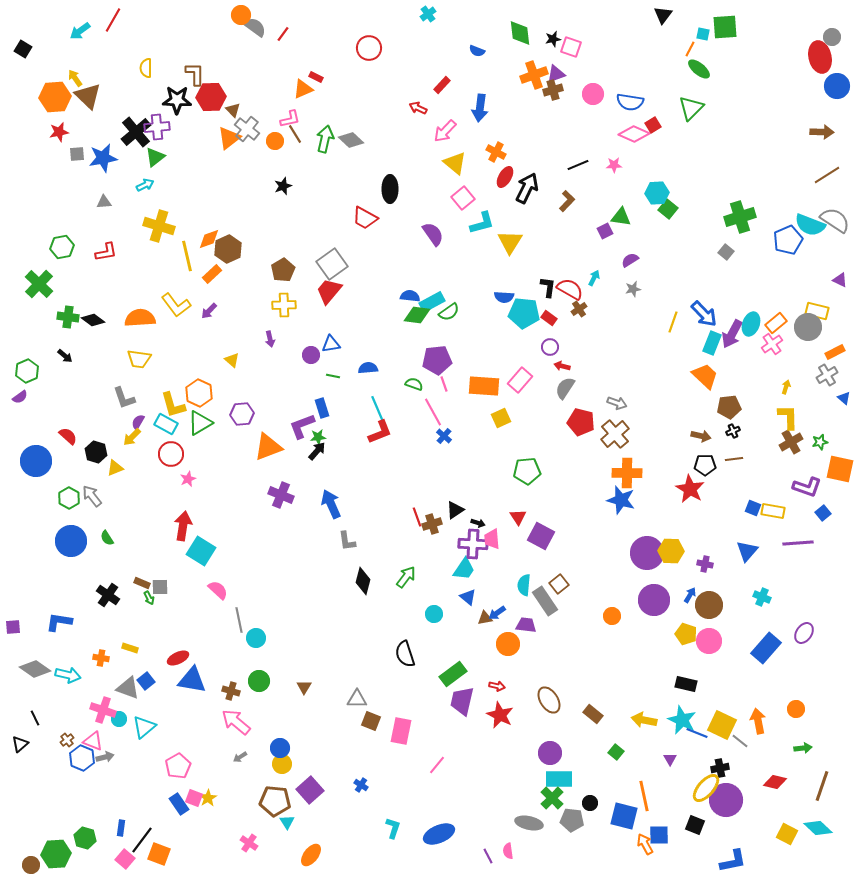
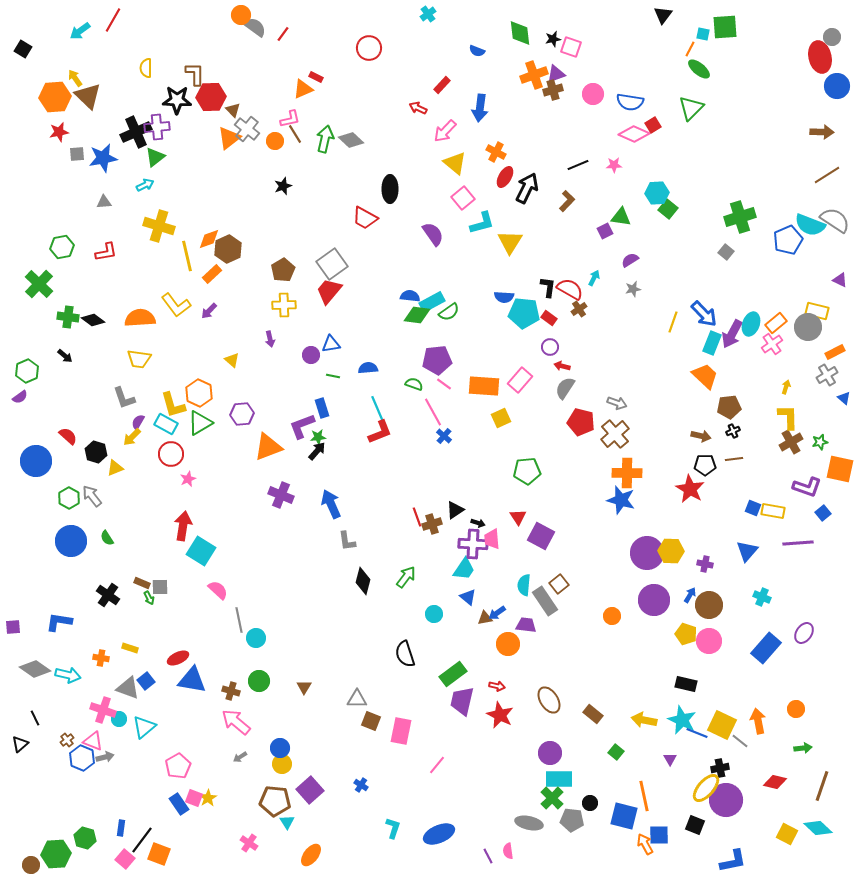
black cross at (136, 132): rotated 16 degrees clockwise
pink line at (444, 384): rotated 35 degrees counterclockwise
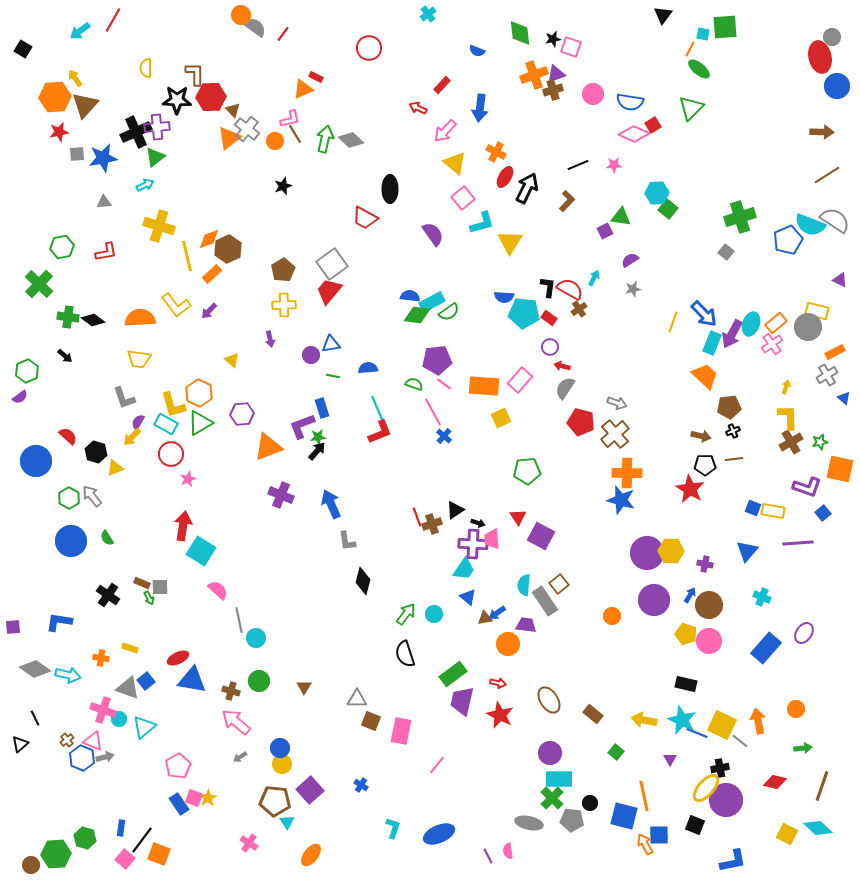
brown triangle at (88, 96): moved 3 px left, 9 px down; rotated 28 degrees clockwise
green arrow at (406, 577): moved 37 px down
red arrow at (497, 686): moved 1 px right, 3 px up
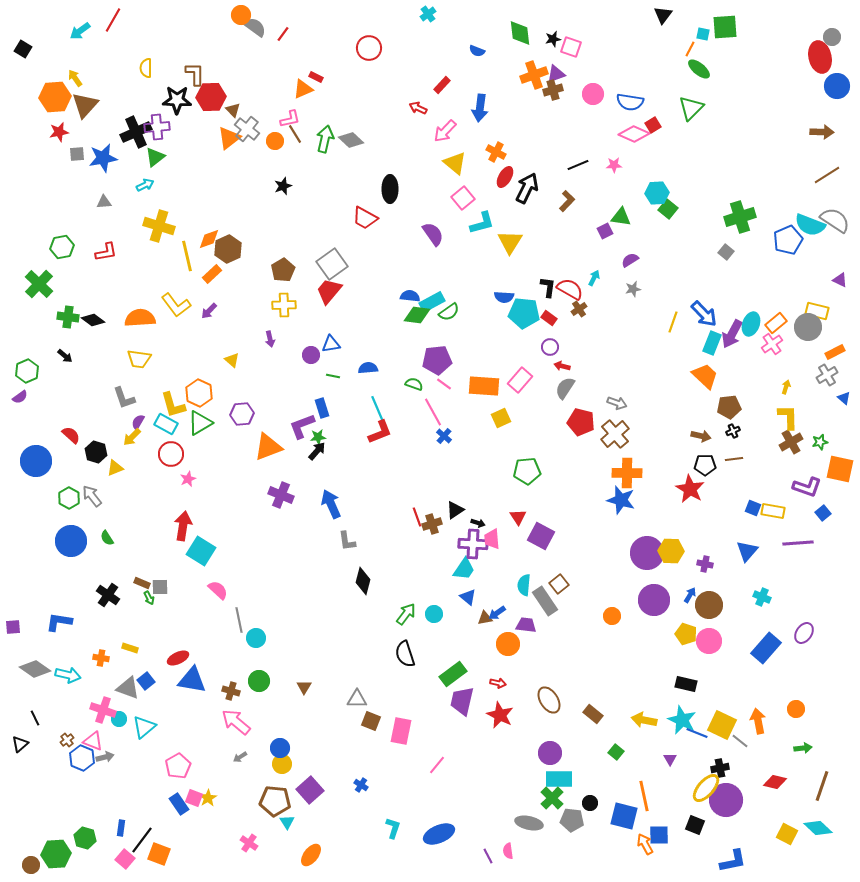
red semicircle at (68, 436): moved 3 px right, 1 px up
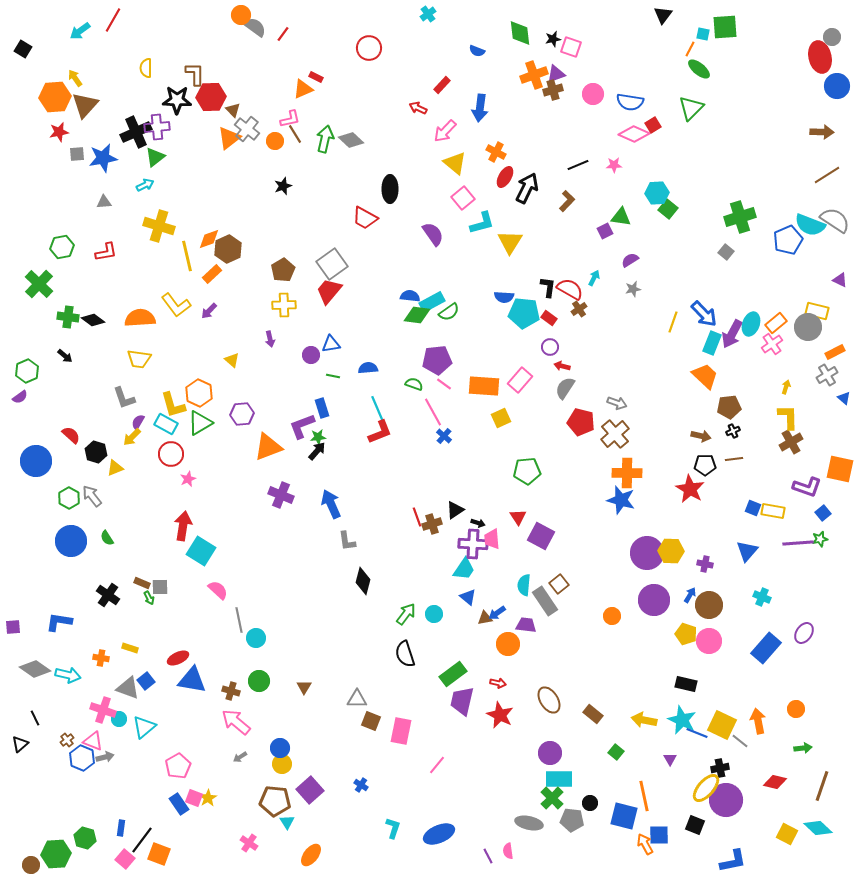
green star at (820, 442): moved 97 px down
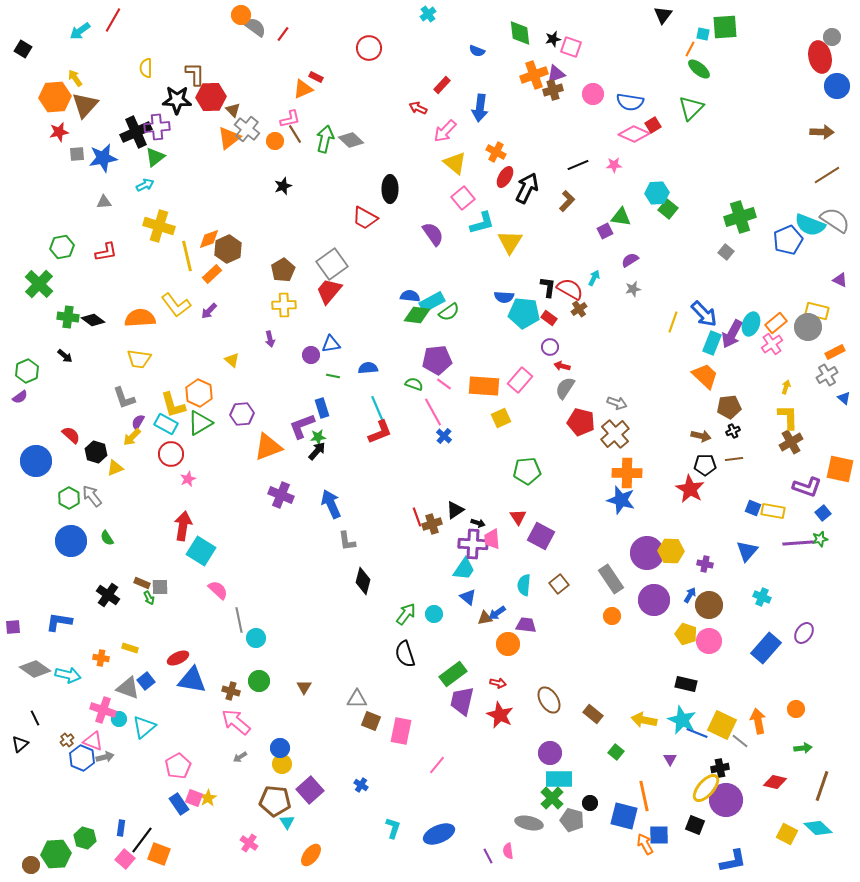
gray rectangle at (545, 601): moved 66 px right, 22 px up
gray pentagon at (572, 820): rotated 10 degrees clockwise
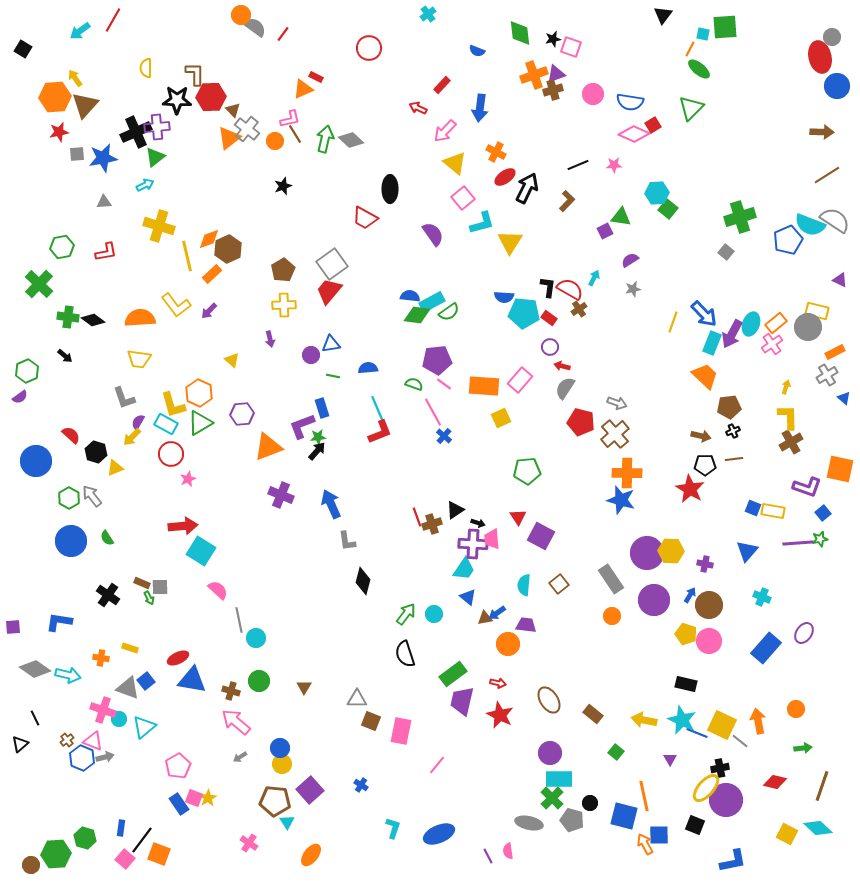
red ellipse at (505, 177): rotated 25 degrees clockwise
red arrow at (183, 526): rotated 76 degrees clockwise
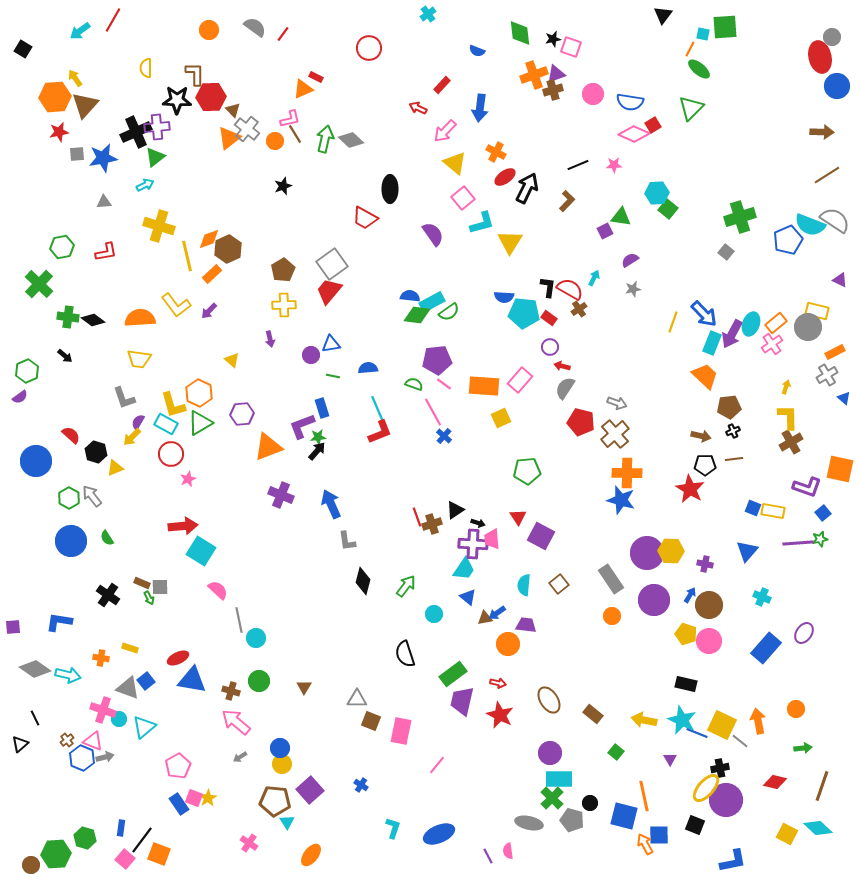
orange circle at (241, 15): moved 32 px left, 15 px down
green arrow at (406, 614): moved 28 px up
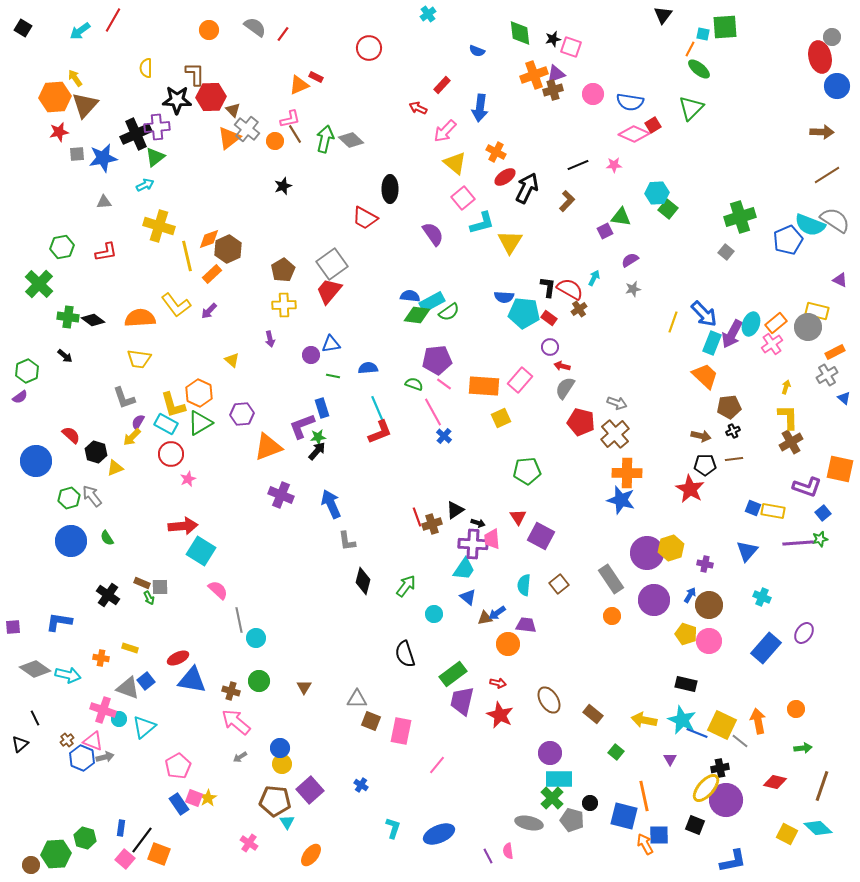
black square at (23, 49): moved 21 px up
orange triangle at (303, 89): moved 4 px left, 4 px up
black cross at (136, 132): moved 2 px down
green hexagon at (69, 498): rotated 15 degrees clockwise
yellow hexagon at (671, 551): moved 3 px up; rotated 20 degrees counterclockwise
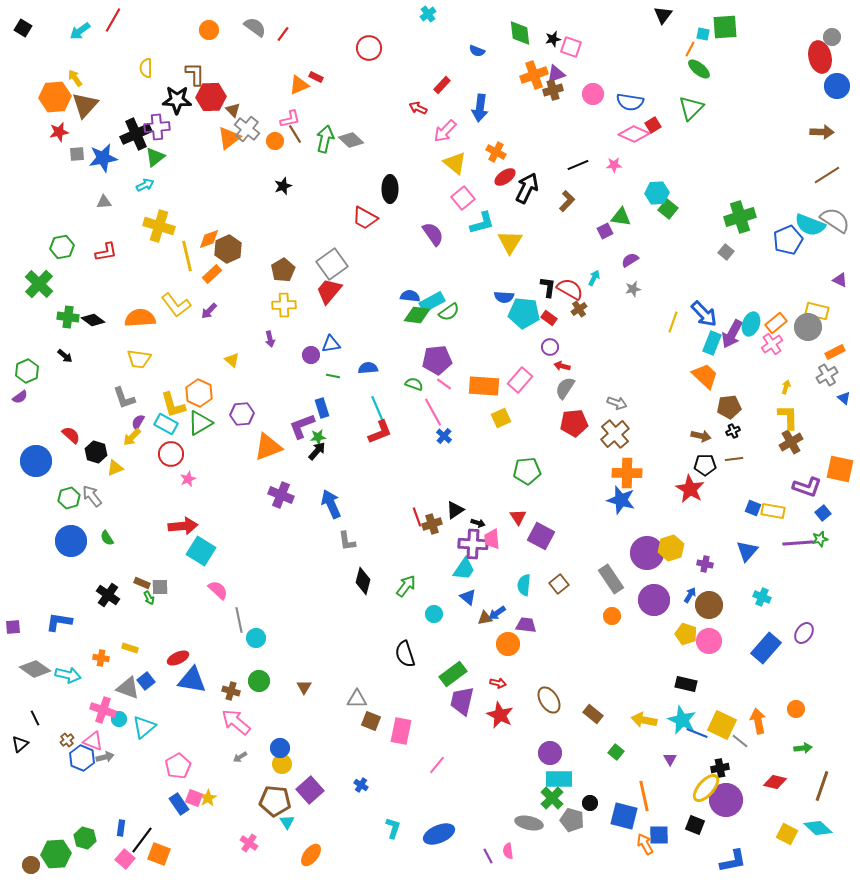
red pentagon at (581, 422): moved 7 px left, 1 px down; rotated 20 degrees counterclockwise
